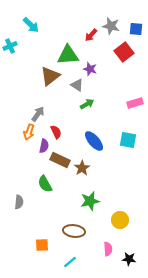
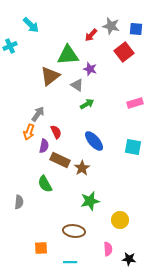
cyan square: moved 5 px right, 7 px down
orange square: moved 1 px left, 3 px down
cyan line: rotated 40 degrees clockwise
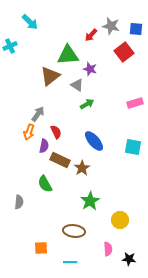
cyan arrow: moved 1 px left, 3 px up
green star: rotated 18 degrees counterclockwise
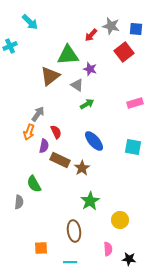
green semicircle: moved 11 px left
brown ellipse: rotated 75 degrees clockwise
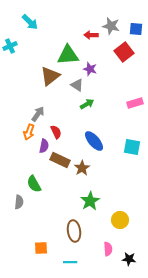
red arrow: rotated 48 degrees clockwise
cyan square: moved 1 px left
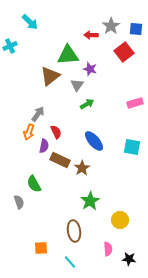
gray star: rotated 24 degrees clockwise
gray triangle: rotated 32 degrees clockwise
gray semicircle: rotated 24 degrees counterclockwise
cyan line: rotated 48 degrees clockwise
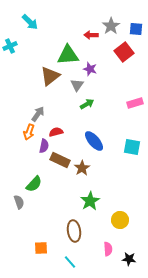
red semicircle: rotated 80 degrees counterclockwise
green semicircle: rotated 108 degrees counterclockwise
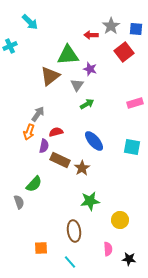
green star: rotated 24 degrees clockwise
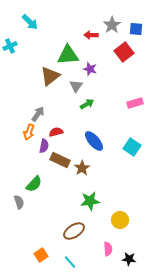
gray star: moved 1 px right, 1 px up
gray triangle: moved 1 px left, 1 px down
cyan square: rotated 24 degrees clockwise
brown ellipse: rotated 65 degrees clockwise
orange square: moved 7 px down; rotated 32 degrees counterclockwise
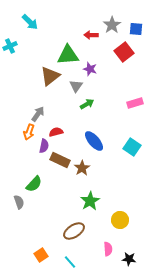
green star: rotated 24 degrees counterclockwise
